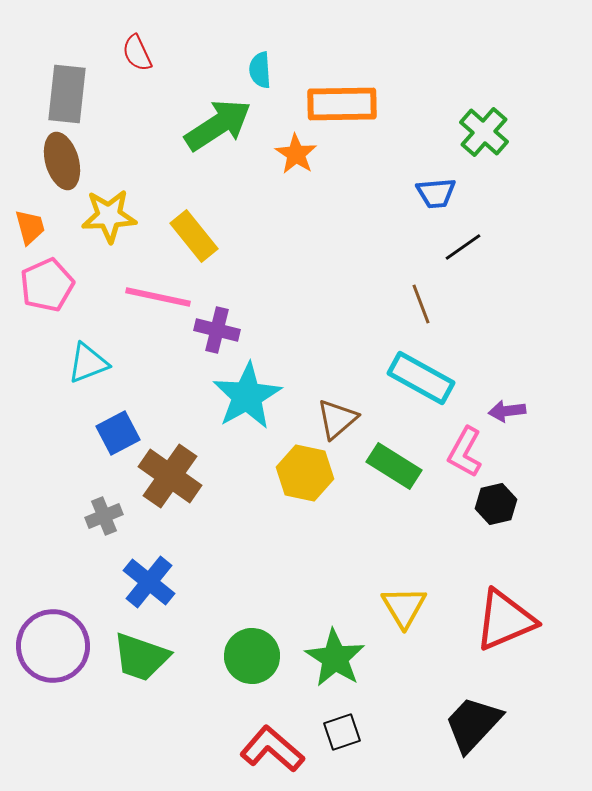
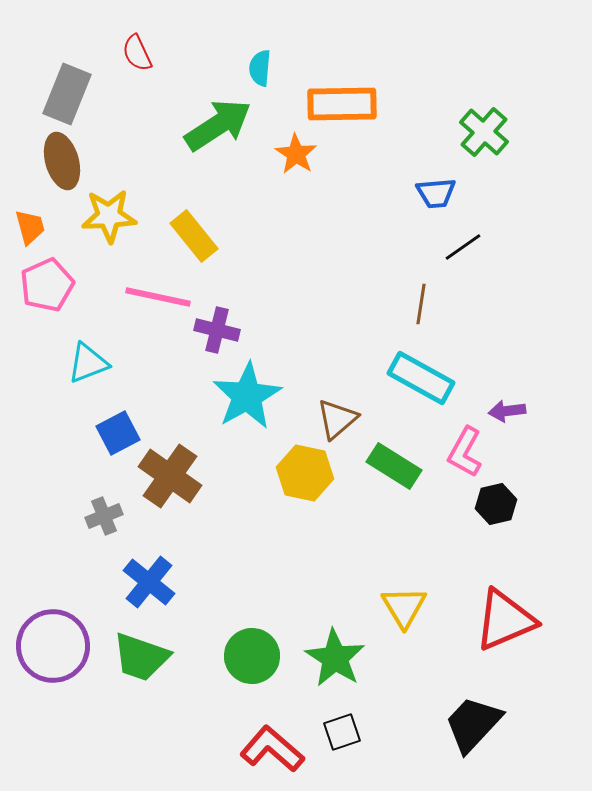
cyan semicircle: moved 2 px up; rotated 9 degrees clockwise
gray rectangle: rotated 16 degrees clockwise
brown line: rotated 30 degrees clockwise
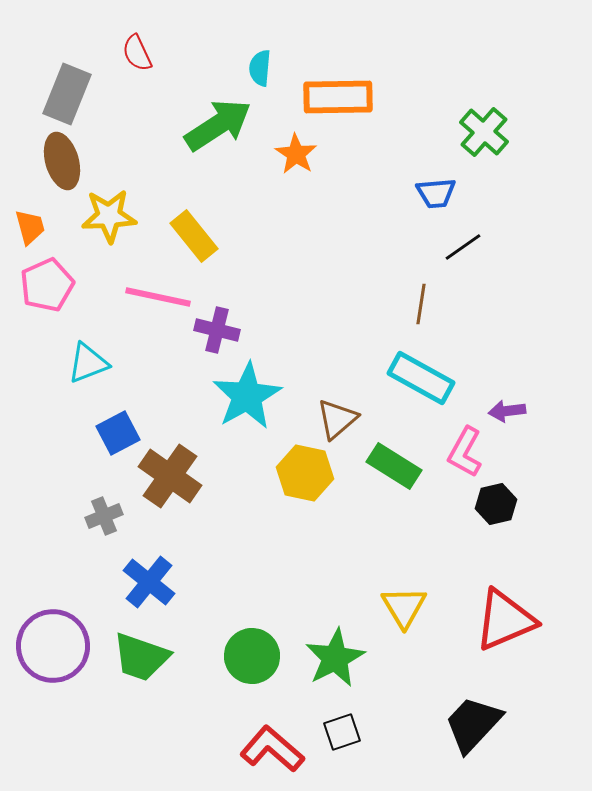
orange rectangle: moved 4 px left, 7 px up
green star: rotated 12 degrees clockwise
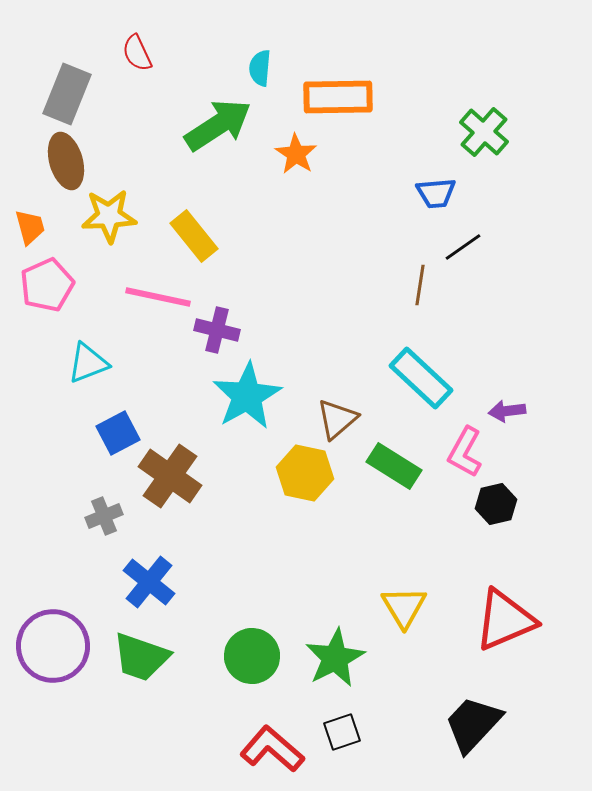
brown ellipse: moved 4 px right
brown line: moved 1 px left, 19 px up
cyan rectangle: rotated 14 degrees clockwise
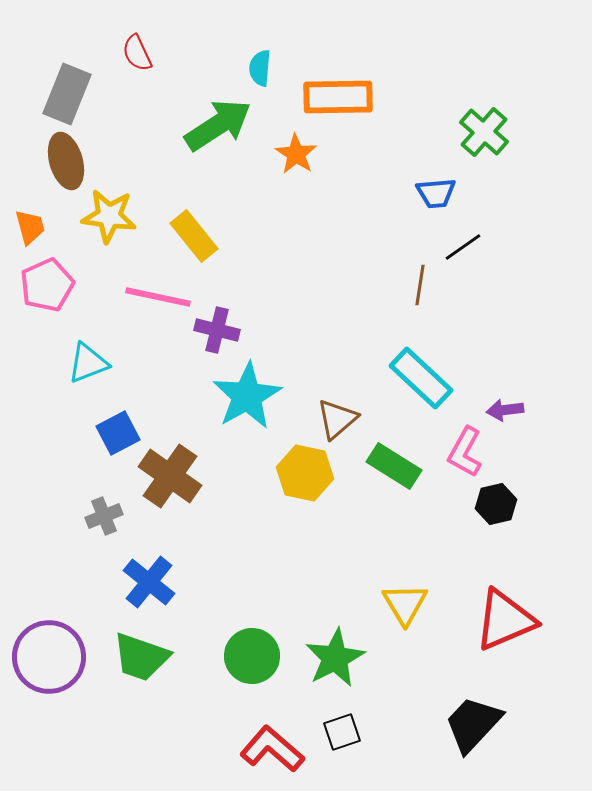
yellow star: rotated 10 degrees clockwise
purple arrow: moved 2 px left, 1 px up
yellow triangle: moved 1 px right, 3 px up
purple circle: moved 4 px left, 11 px down
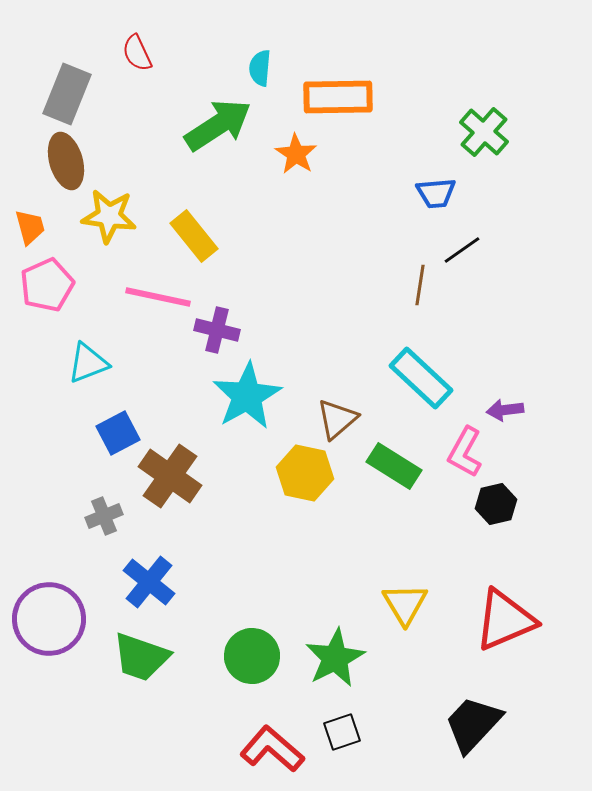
black line: moved 1 px left, 3 px down
purple circle: moved 38 px up
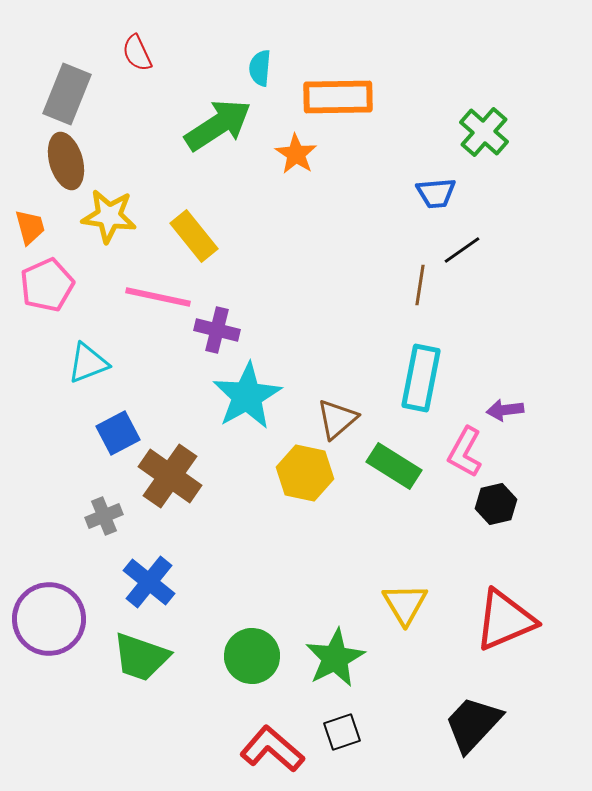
cyan rectangle: rotated 58 degrees clockwise
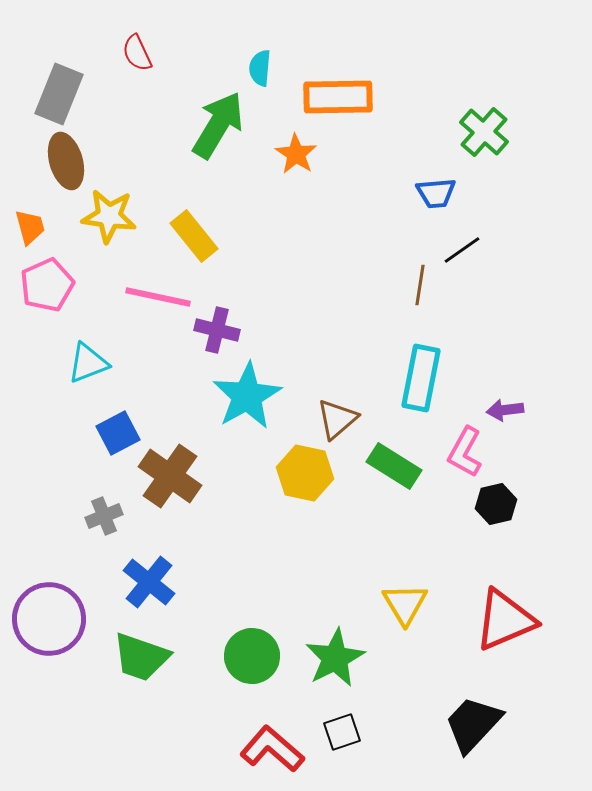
gray rectangle: moved 8 px left
green arrow: rotated 26 degrees counterclockwise
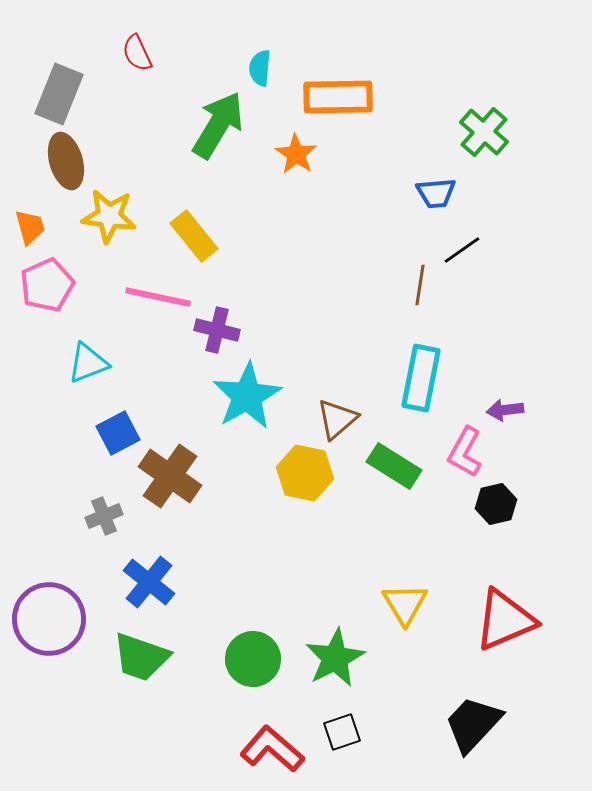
green circle: moved 1 px right, 3 px down
